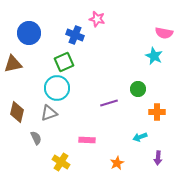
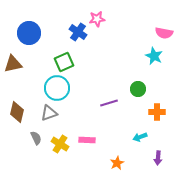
pink star: rotated 21 degrees counterclockwise
blue cross: moved 3 px right, 3 px up; rotated 12 degrees clockwise
yellow cross: moved 1 px left, 18 px up
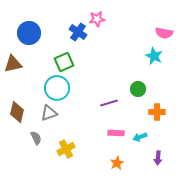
pink rectangle: moved 29 px right, 7 px up
yellow cross: moved 6 px right, 5 px down; rotated 30 degrees clockwise
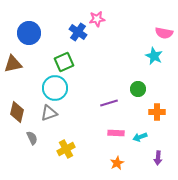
cyan circle: moved 2 px left
gray semicircle: moved 4 px left
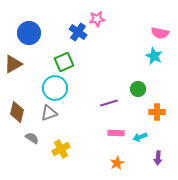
pink semicircle: moved 4 px left
brown triangle: rotated 18 degrees counterclockwise
gray semicircle: rotated 32 degrees counterclockwise
yellow cross: moved 5 px left
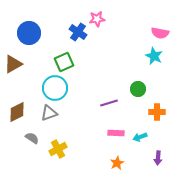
brown diamond: rotated 50 degrees clockwise
yellow cross: moved 3 px left
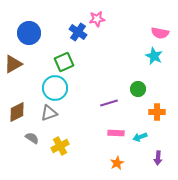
yellow cross: moved 2 px right, 3 px up
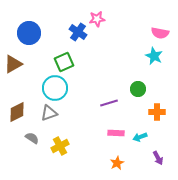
purple arrow: rotated 32 degrees counterclockwise
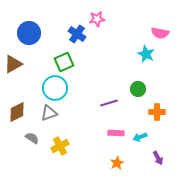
blue cross: moved 1 px left, 2 px down
cyan star: moved 8 px left, 2 px up
